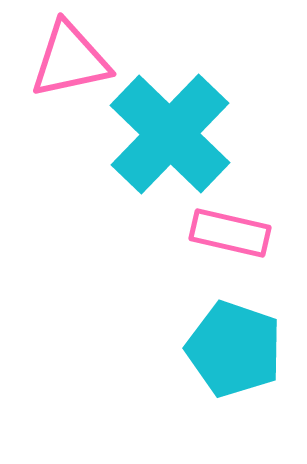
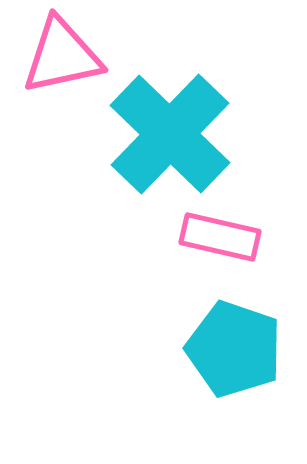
pink triangle: moved 8 px left, 4 px up
pink rectangle: moved 10 px left, 4 px down
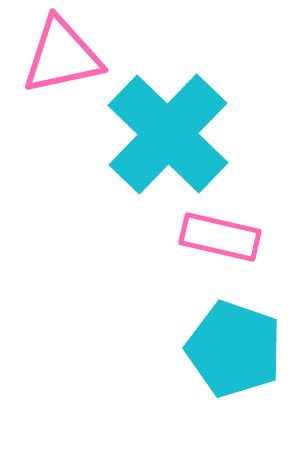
cyan cross: moved 2 px left
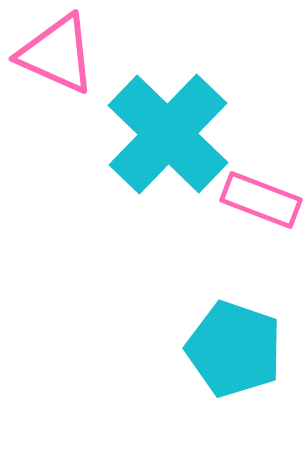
pink triangle: moved 5 px left, 2 px up; rotated 36 degrees clockwise
pink rectangle: moved 41 px right, 37 px up; rotated 8 degrees clockwise
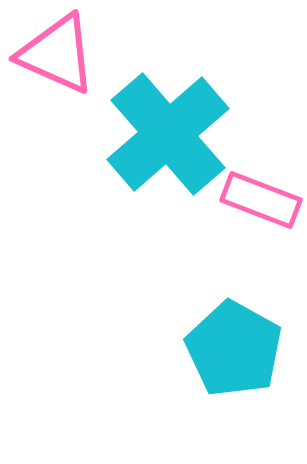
cyan cross: rotated 5 degrees clockwise
cyan pentagon: rotated 10 degrees clockwise
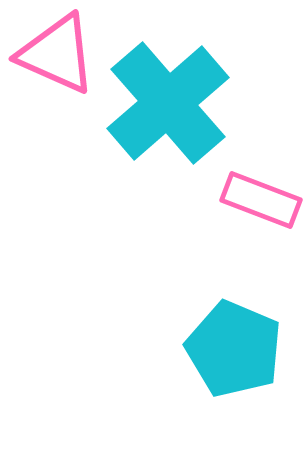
cyan cross: moved 31 px up
cyan pentagon: rotated 6 degrees counterclockwise
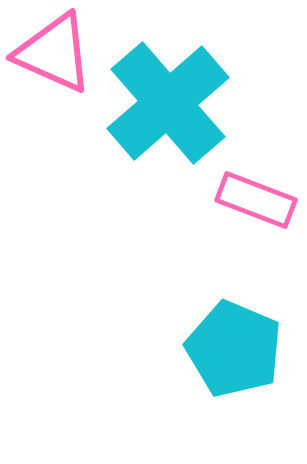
pink triangle: moved 3 px left, 1 px up
pink rectangle: moved 5 px left
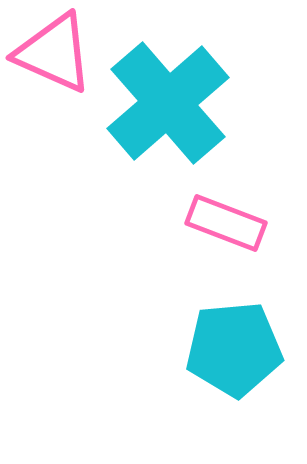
pink rectangle: moved 30 px left, 23 px down
cyan pentagon: rotated 28 degrees counterclockwise
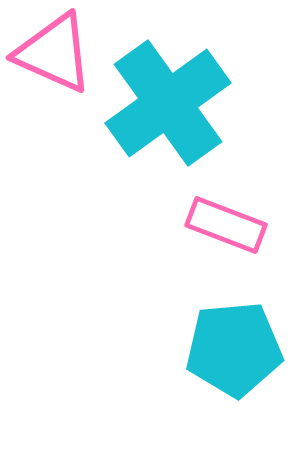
cyan cross: rotated 5 degrees clockwise
pink rectangle: moved 2 px down
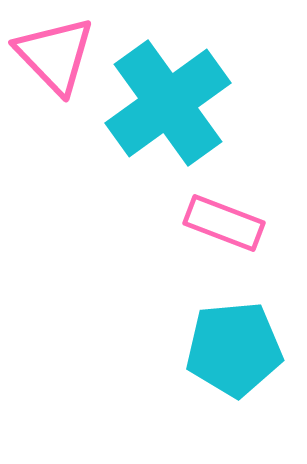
pink triangle: moved 1 px right, 2 px down; rotated 22 degrees clockwise
pink rectangle: moved 2 px left, 2 px up
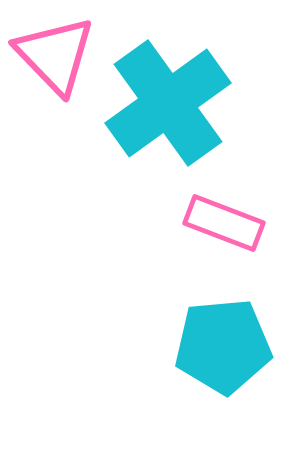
cyan pentagon: moved 11 px left, 3 px up
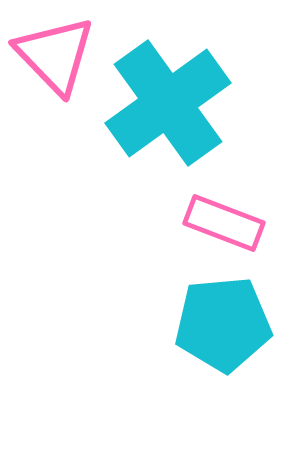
cyan pentagon: moved 22 px up
